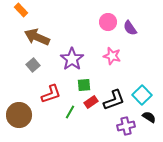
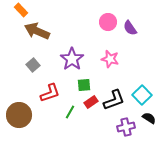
brown arrow: moved 6 px up
pink star: moved 2 px left, 3 px down
red L-shape: moved 1 px left, 1 px up
black semicircle: moved 1 px down
purple cross: moved 1 px down
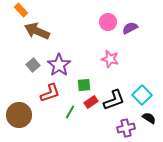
purple semicircle: rotated 98 degrees clockwise
purple star: moved 13 px left, 6 px down
purple cross: moved 1 px down
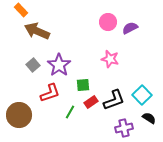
green square: moved 1 px left
purple cross: moved 2 px left
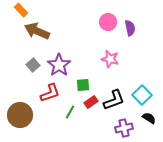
purple semicircle: rotated 105 degrees clockwise
brown circle: moved 1 px right
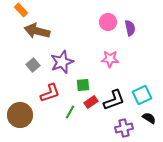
brown arrow: rotated 10 degrees counterclockwise
pink star: rotated 12 degrees counterclockwise
purple star: moved 3 px right, 3 px up; rotated 15 degrees clockwise
cyan square: rotated 18 degrees clockwise
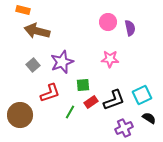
orange rectangle: moved 2 px right; rotated 32 degrees counterclockwise
purple cross: rotated 12 degrees counterclockwise
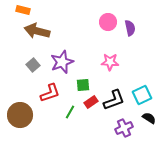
pink star: moved 3 px down
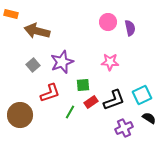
orange rectangle: moved 12 px left, 4 px down
